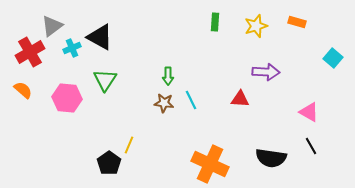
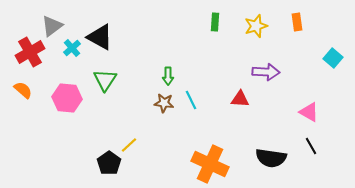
orange rectangle: rotated 66 degrees clockwise
cyan cross: rotated 18 degrees counterclockwise
yellow line: rotated 24 degrees clockwise
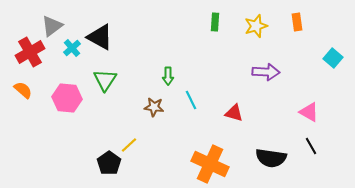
red triangle: moved 6 px left, 14 px down; rotated 12 degrees clockwise
brown star: moved 10 px left, 4 px down
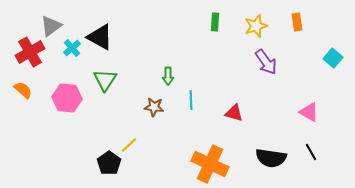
gray triangle: moved 1 px left
purple arrow: moved 10 px up; rotated 52 degrees clockwise
cyan line: rotated 24 degrees clockwise
black line: moved 6 px down
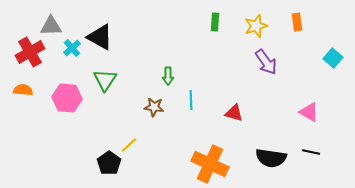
gray triangle: rotated 35 degrees clockwise
orange semicircle: rotated 36 degrees counterclockwise
black line: rotated 48 degrees counterclockwise
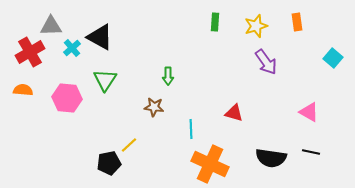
cyan line: moved 29 px down
black pentagon: rotated 25 degrees clockwise
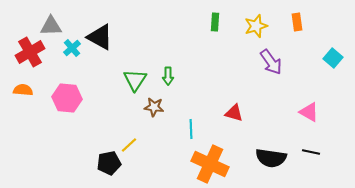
purple arrow: moved 5 px right
green triangle: moved 30 px right
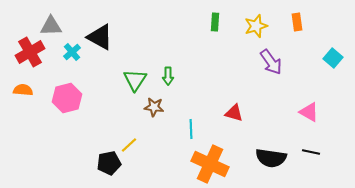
cyan cross: moved 4 px down
pink hexagon: rotated 20 degrees counterclockwise
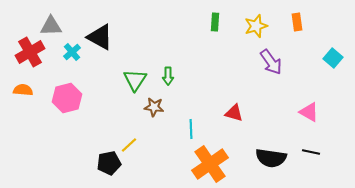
orange cross: rotated 30 degrees clockwise
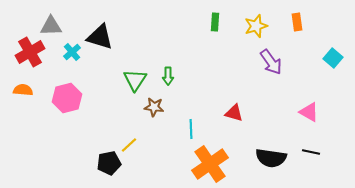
black triangle: rotated 12 degrees counterclockwise
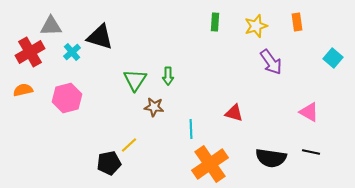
orange semicircle: rotated 18 degrees counterclockwise
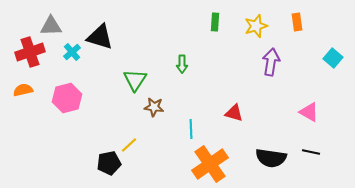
red cross: rotated 12 degrees clockwise
purple arrow: rotated 136 degrees counterclockwise
green arrow: moved 14 px right, 12 px up
